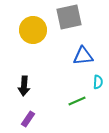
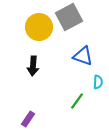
gray square: rotated 16 degrees counterclockwise
yellow circle: moved 6 px right, 3 px up
blue triangle: rotated 25 degrees clockwise
black arrow: moved 9 px right, 20 px up
green line: rotated 30 degrees counterclockwise
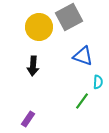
green line: moved 5 px right
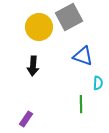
cyan semicircle: moved 1 px down
green line: moved 1 px left, 3 px down; rotated 36 degrees counterclockwise
purple rectangle: moved 2 px left
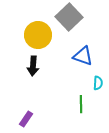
gray square: rotated 16 degrees counterclockwise
yellow circle: moved 1 px left, 8 px down
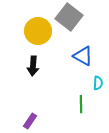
gray square: rotated 8 degrees counterclockwise
yellow circle: moved 4 px up
blue triangle: rotated 10 degrees clockwise
purple rectangle: moved 4 px right, 2 px down
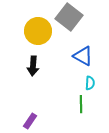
cyan semicircle: moved 8 px left
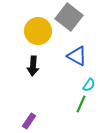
blue triangle: moved 6 px left
cyan semicircle: moved 1 px left, 2 px down; rotated 32 degrees clockwise
green line: rotated 24 degrees clockwise
purple rectangle: moved 1 px left
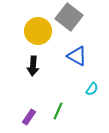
cyan semicircle: moved 3 px right, 4 px down
green line: moved 23 px left, 7 px down
purple rectangle: moved 4 px up
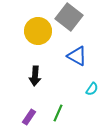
black arrow: moved 2 px right, 10 px down
green line: moved 2 px down
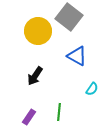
black arrow: rotated 30 degrees clockwise
green line: moved 1 px right, 1 px up; rotated 18 degrees counterclockwise
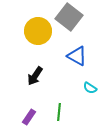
cyan semicircle: moved 2 px left, 1 px up; rotated 88 degrees clockwise
